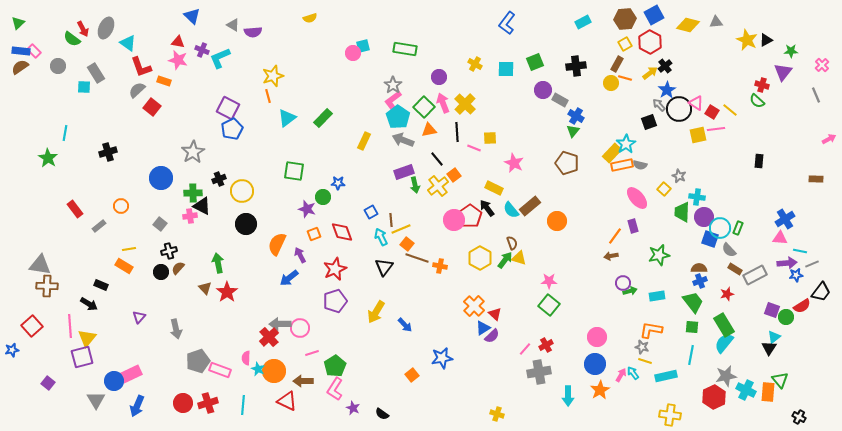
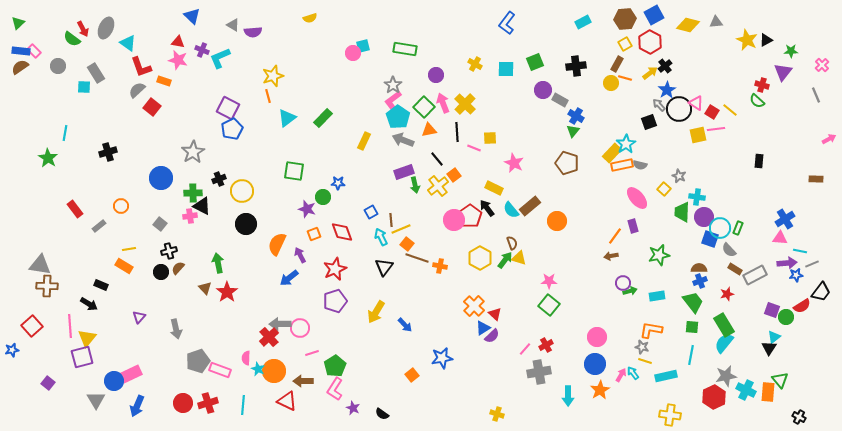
purple circle at (439, 77): moved 3 px left, 2 px up
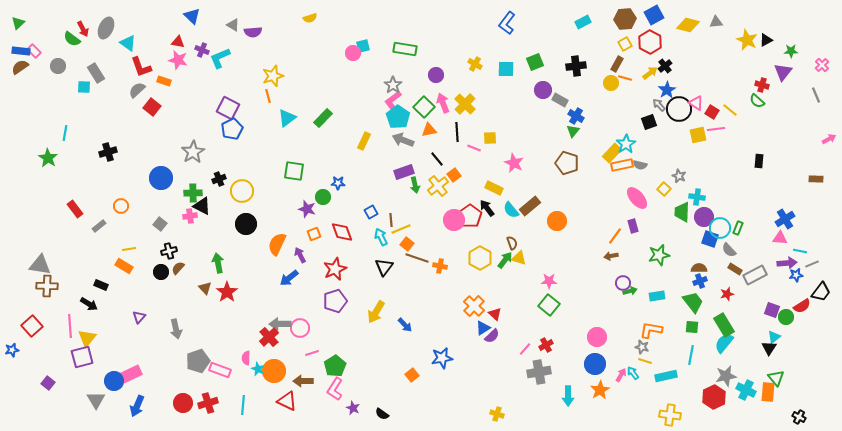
green triangle at (780, 380): moved 4 px left, 2 px up
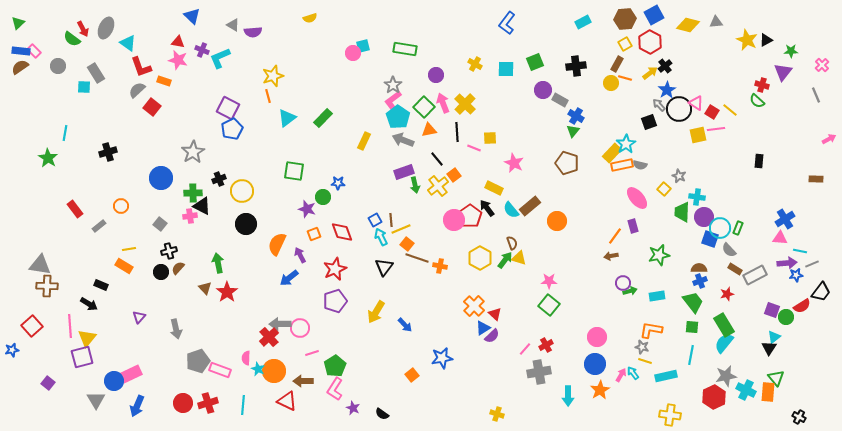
blue square at (371, 212): moved 4 px right, 8 px down
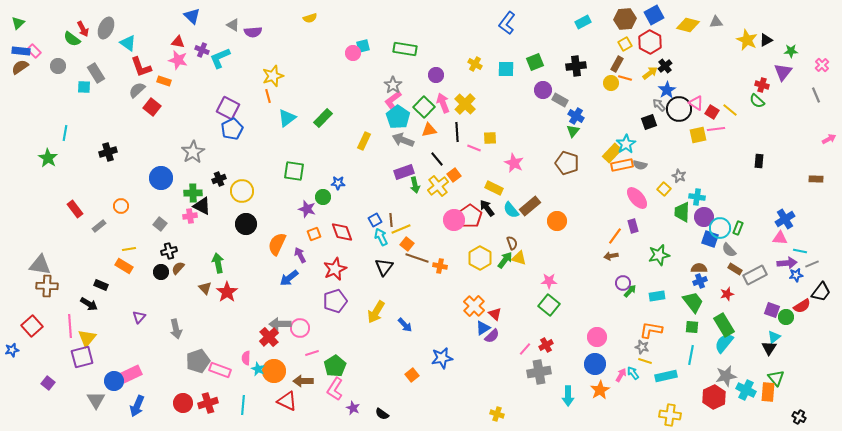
green arrow at (630, 291): rotated 32 degrees counterclockwise
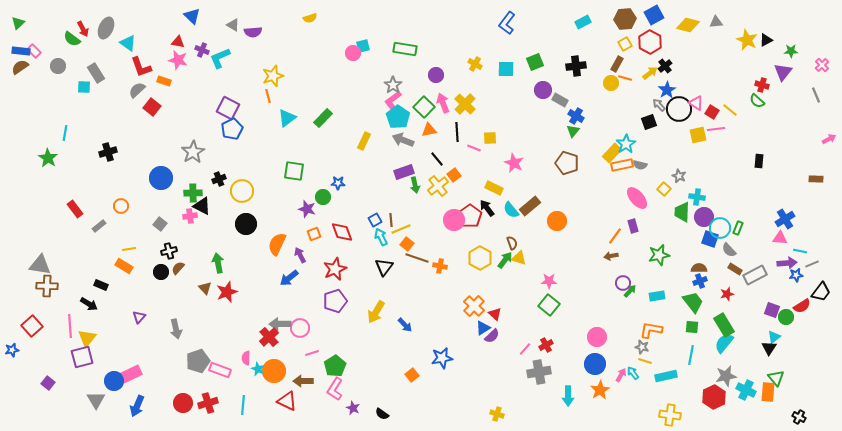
red star at (227, 292): rotated 15 degrees clockwise
